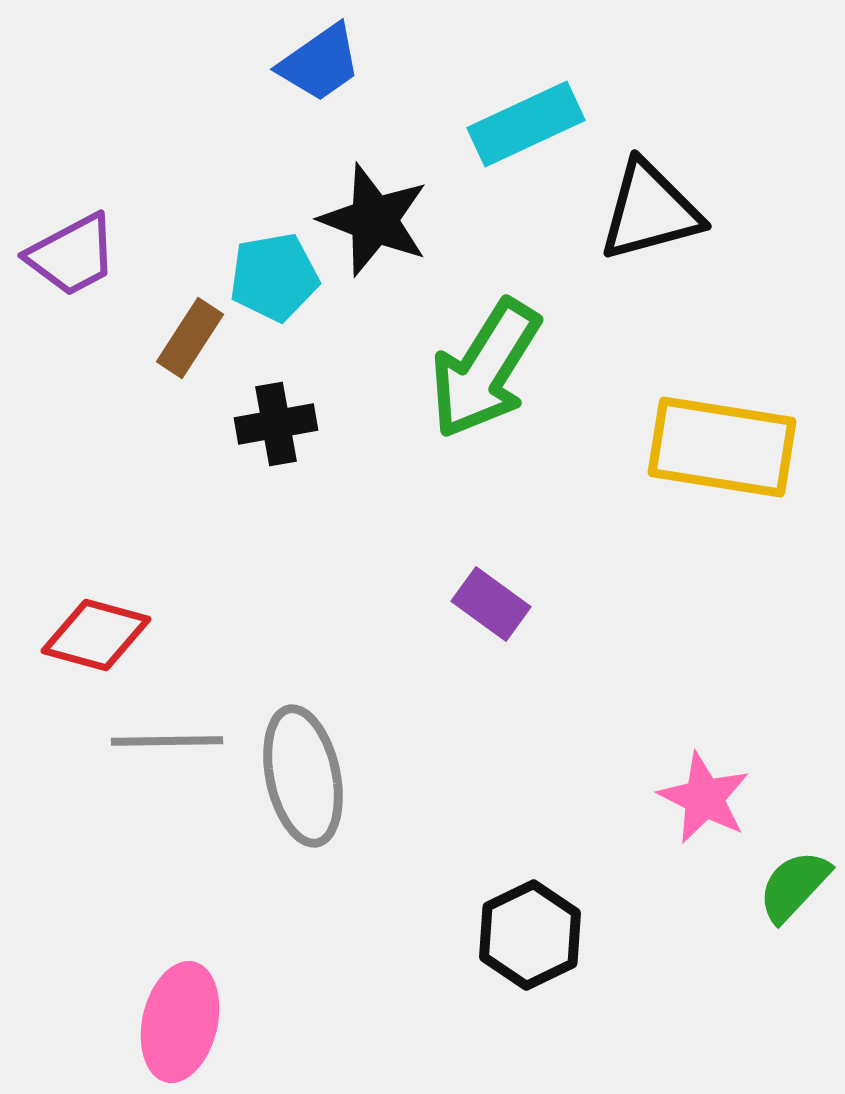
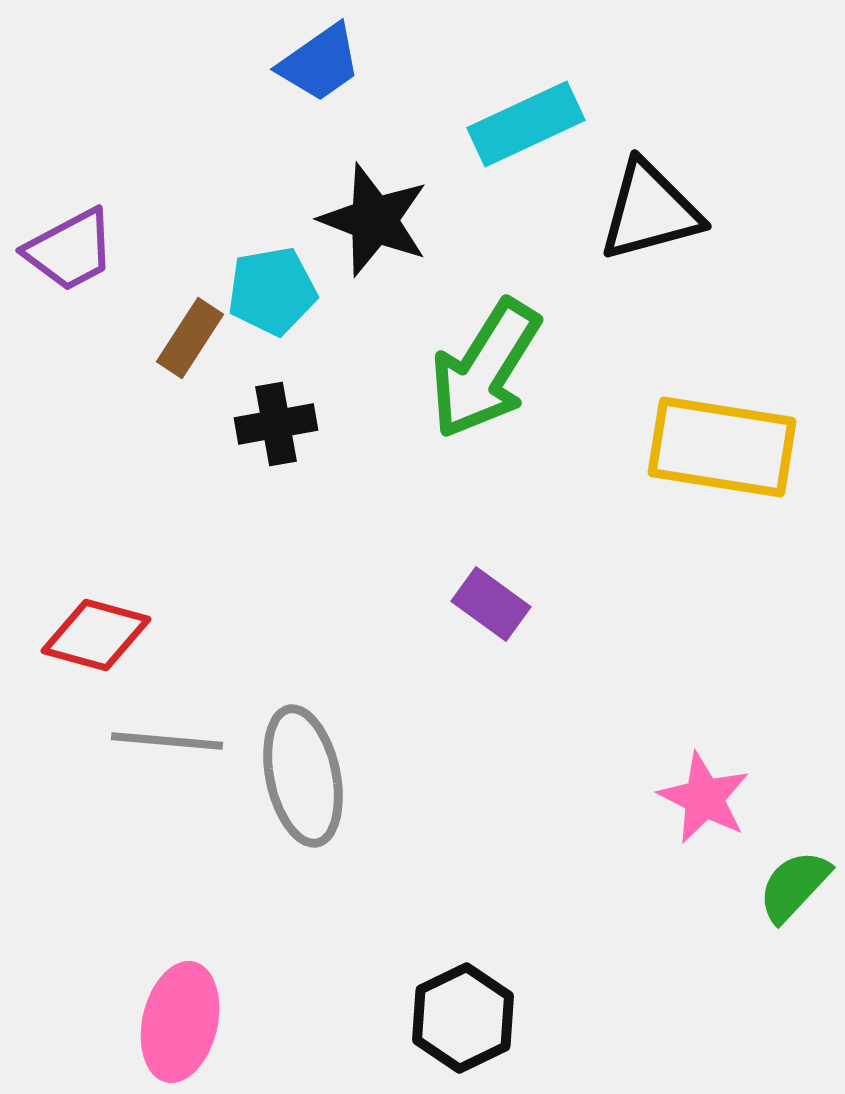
purple trapezoid: moved 2 px left, 5 px up
cyan pentagon: moved 2 px left, 14 px down
gray line: rotated 6 degrees clockwise
black hexagon: moved 67 px left, 83 px down
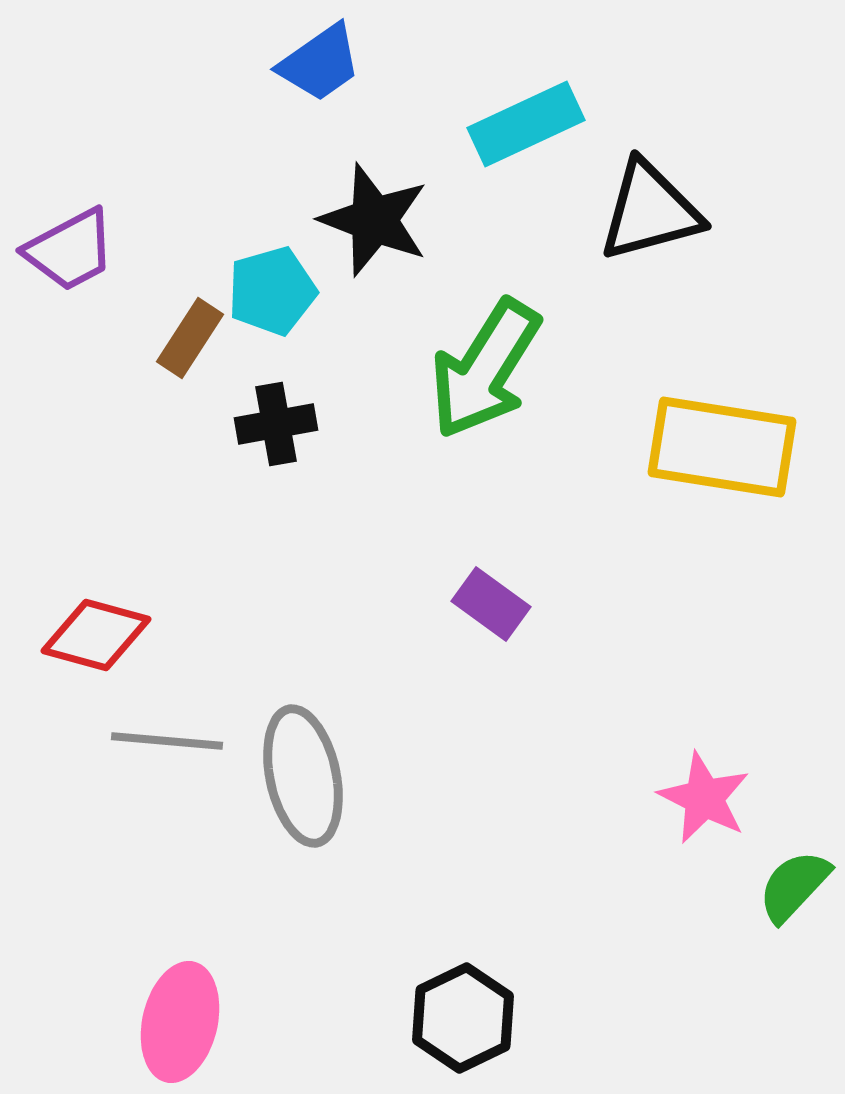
cyan pentagon: rotated 6 degrees counterclockwise
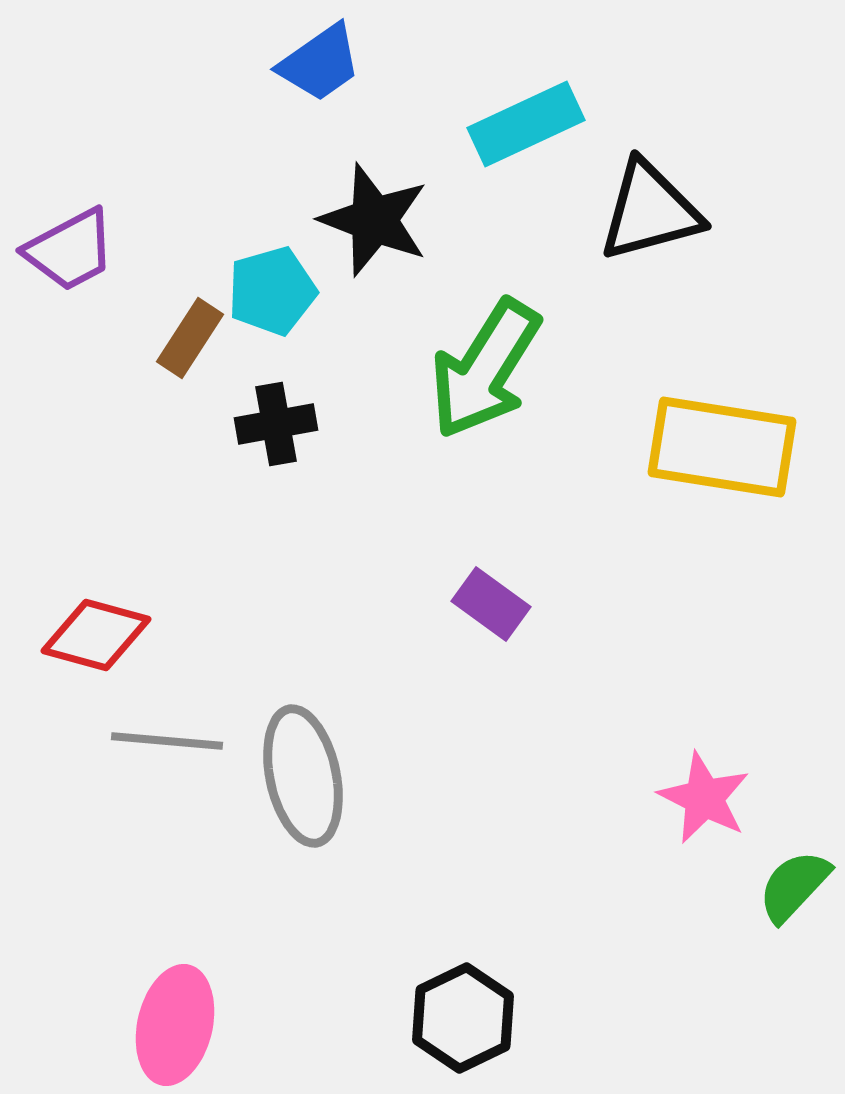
pink ellipse: moved 5 px left, 3 px down
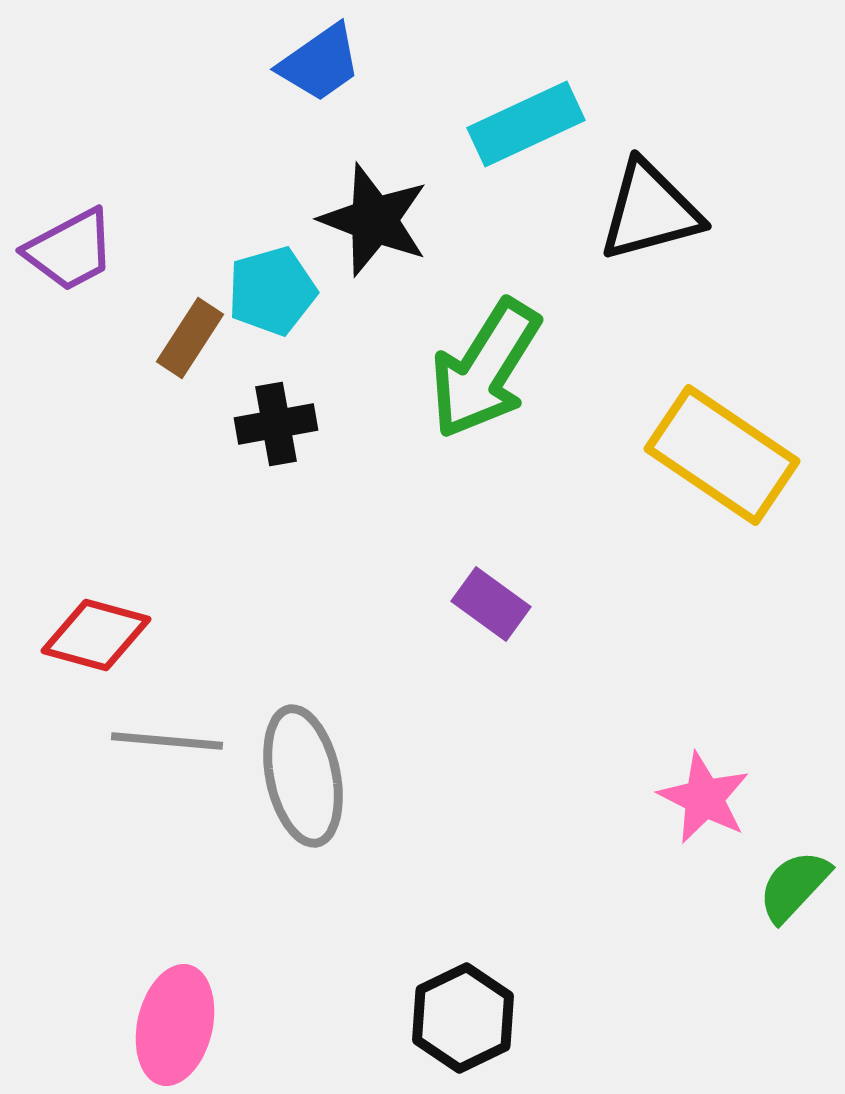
yellow rectangle: moved 8 px down; rotated 25 degrees clockwise
